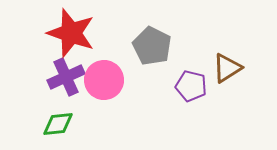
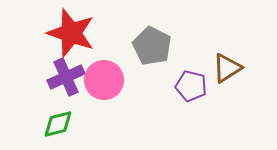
green diamond: rotated 8 degrees counterclockwise
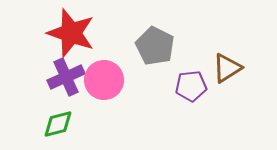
gray pentagon: moved 3 px right
purple pentagon: rotated 20 degrees counterclockwise
